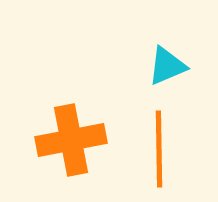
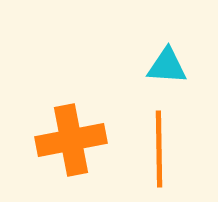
cyan triangle: rotated 27 degrees clockwise
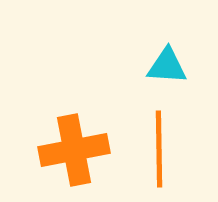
orange cross: moved 3 px right, 10 px down
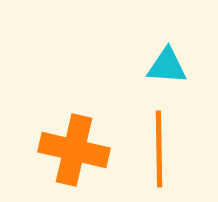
orange cross: rotated 24 degrees clockwise
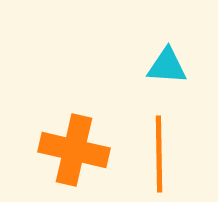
orange line: moved 5 px down
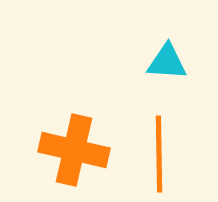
cyan triangle: moved 4 px up
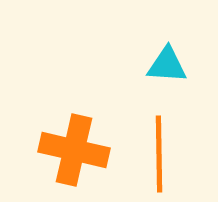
cyan triangle: moved 3 px down
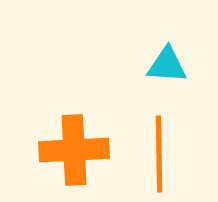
orange cross: rotated 16 degrees counterclockwise
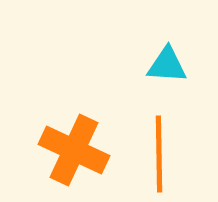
orange cross: rotated 28 degrees clockwise
